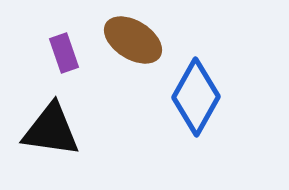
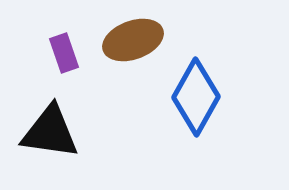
brown ellipse: rotated 52 degrees counterclockwise
black triangle: moved 1 px left, 2 px down
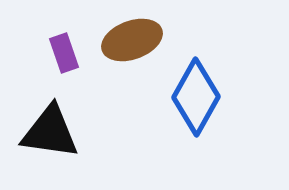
brown ellipse: moved 1 px left
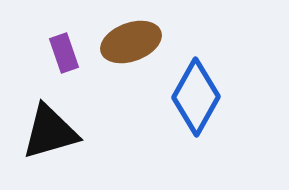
brown ellipse: moved 1 px left, 2 px down
black triangle: rotated 24 degrees counterclockwise
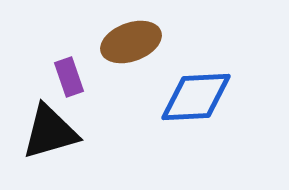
purple rectangle: moved 5 px right, 24 px down
blue diamond: rotated 58 degrees clockwise
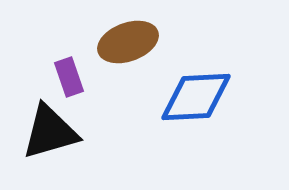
brown ellipse: moved 3 px left
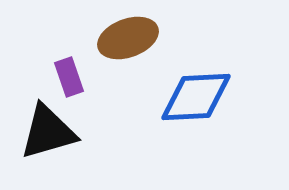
brown ellipse: moved 4 px up
black triangle: moved 2 px left
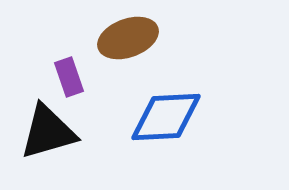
blue diamond: moved 30 px left, 20 px down
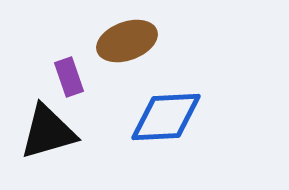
brown ellipse: moved 1 px left, 3 px down
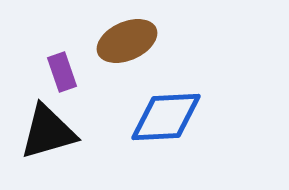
brown ellipse: rotated 4 degrees counterclockwise
purple rectangle: moved 7 px left, 5 px up
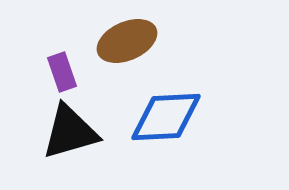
black triangle: moved 22 px right
